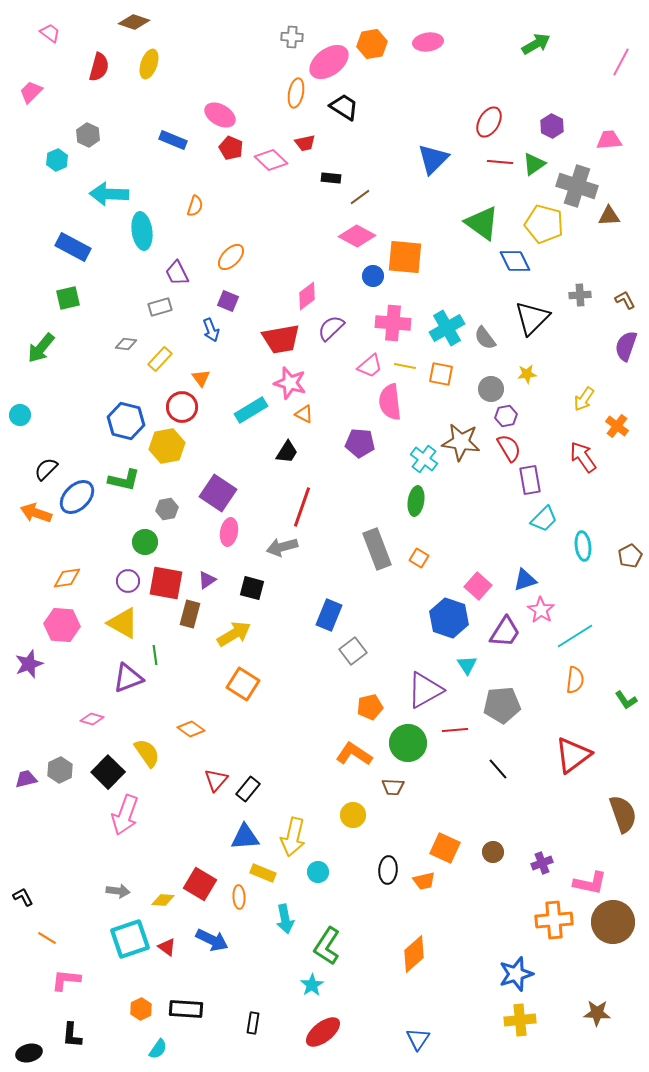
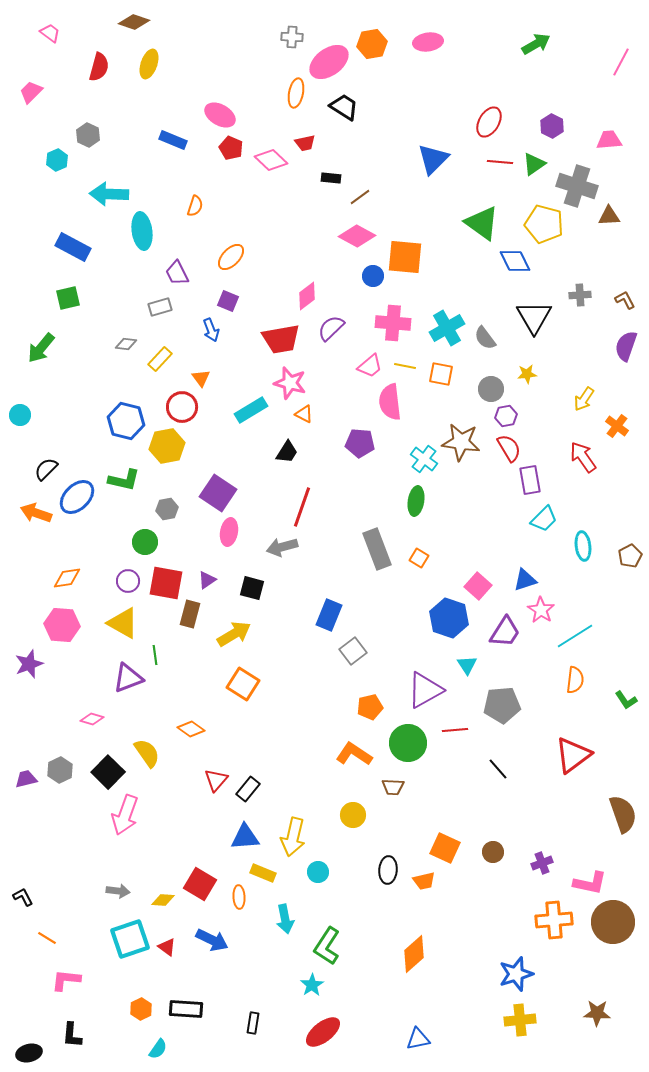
black triangle at (532, 318): moved 2 px right, 1 px up; rotated 15 degrees counterclockwise
blue triangle at (418, 1039): rotated 45 degrees clockwise
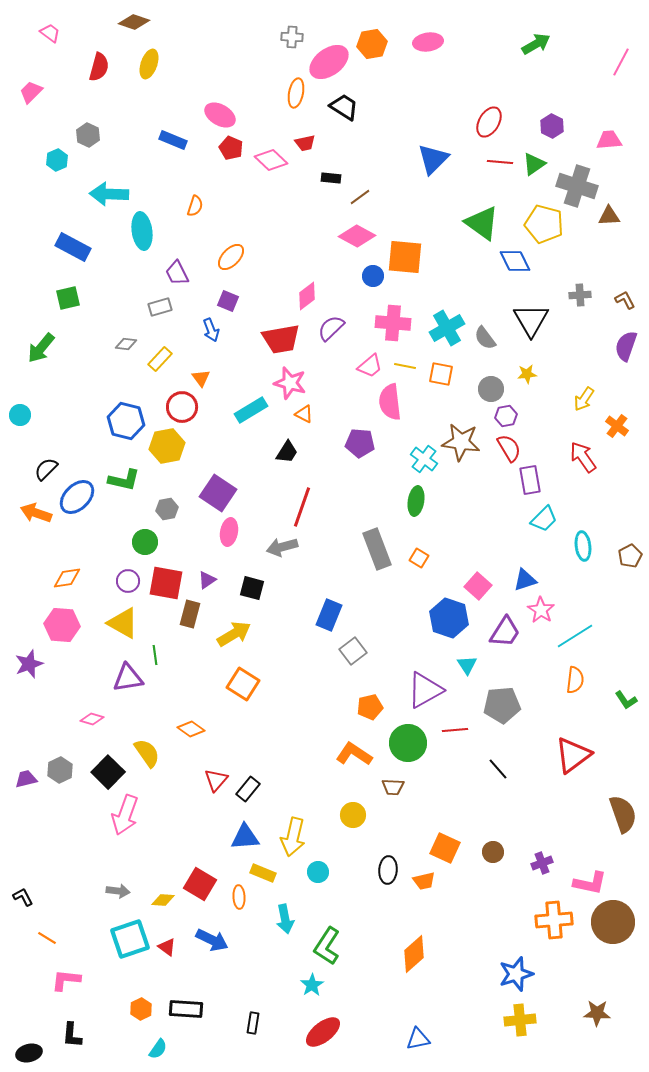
black triangle at (534, 317): moved 3 px left, 3 px down
purple triangle at (128, 678): rotated 12 degrees clockwise
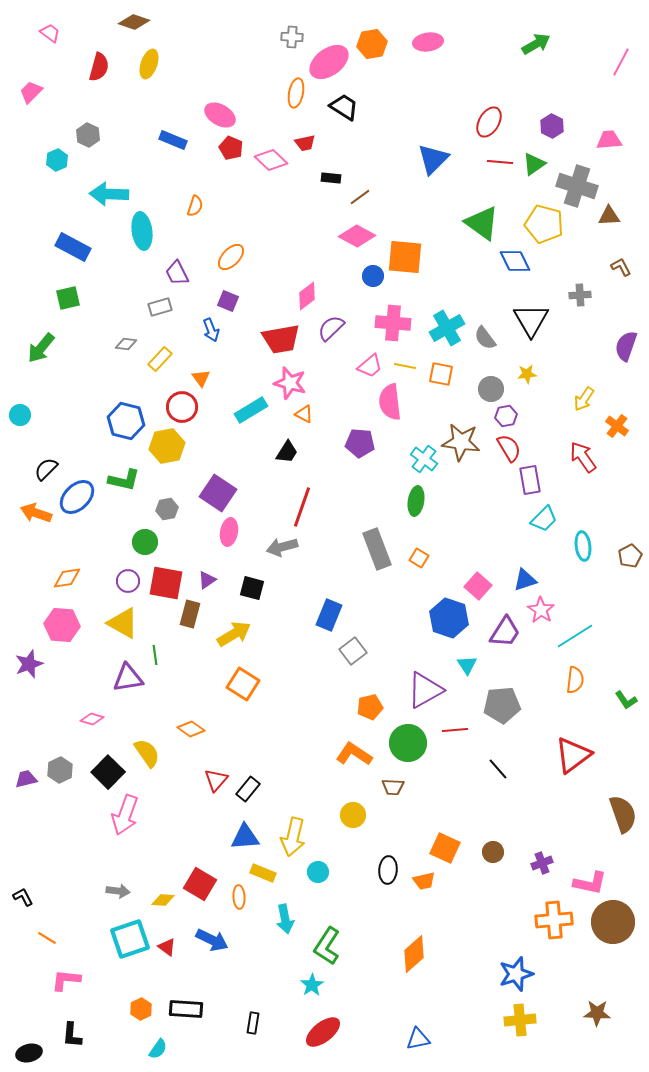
brown L-shape at (625, 300): moved 4 px left, 33 px up
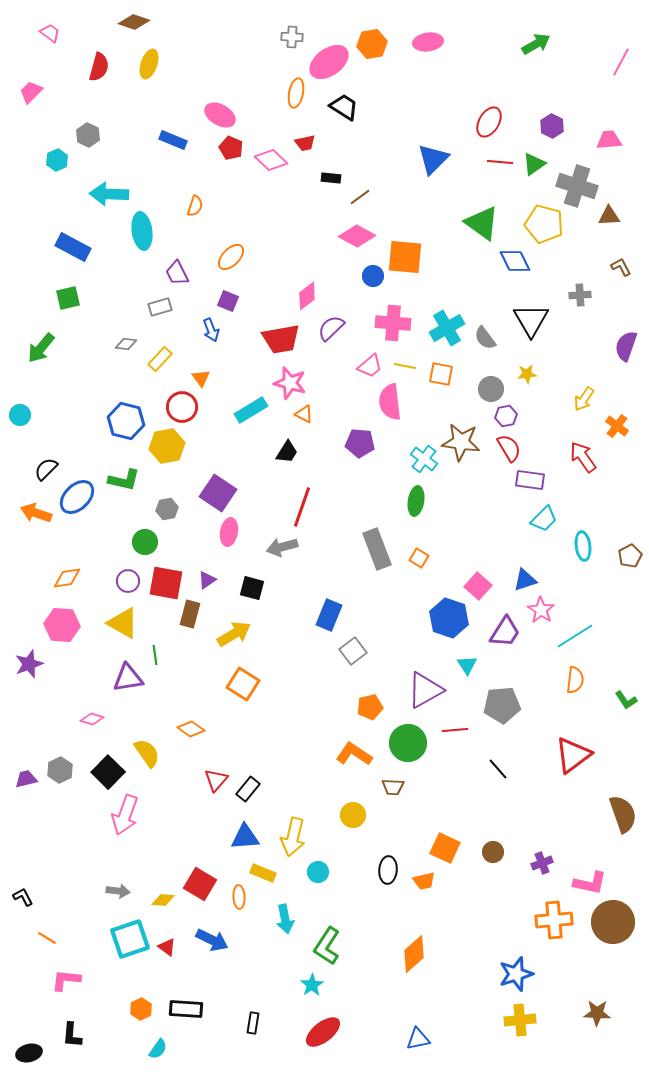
purple rectangle at (530, 480): rotated 72 degrees counterclockwise
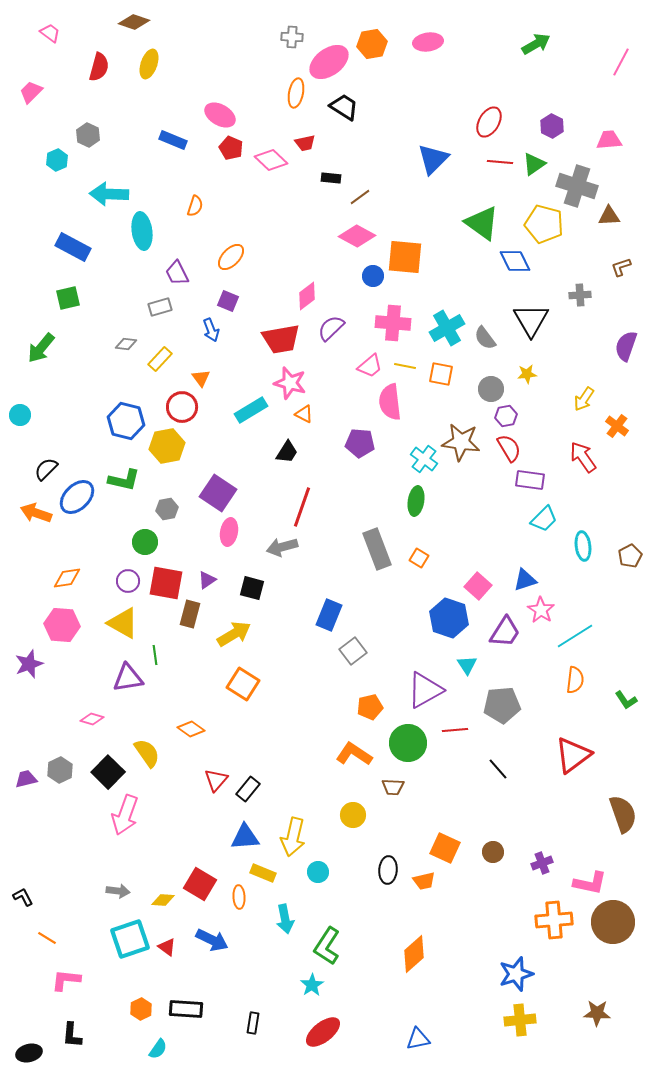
brown L-shape at (621, 267): rotated 80 degrees counterclockwise
